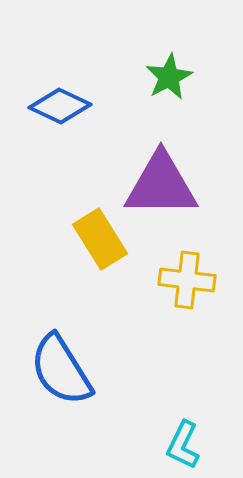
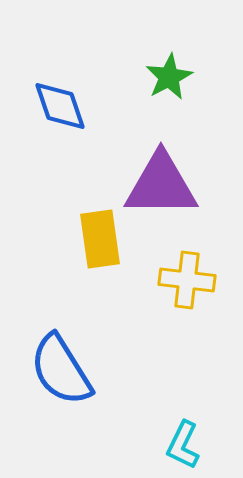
blue diamond: rotated 46 degrees clockwise
yellow rectangle: rotated 24 degrees clockwise
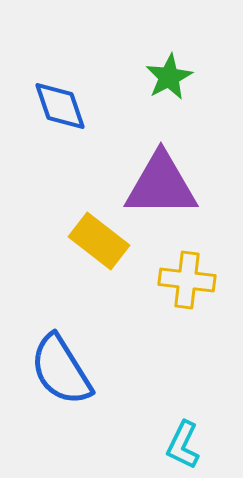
yellow rectangle: moved 1 px left, 2 px down; rotated 44 degrees counterclockwise
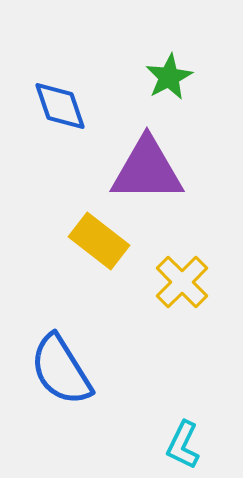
purple triangle: moved 14 px left, 15 px up
yellow cross: moved 5 px left, 2 px down; rotated 38 degrees clockwise
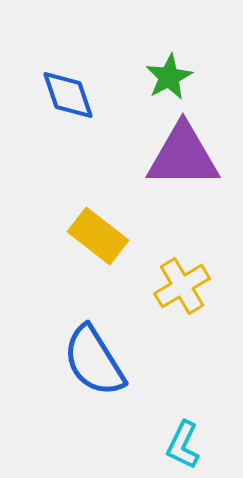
blue diamond: moved 8 px right, 11 px up
purple triangle: moved 36 px right, 14 px up
yellow rectangle: moved 1 px left, 5 px up
yellow cross: moved 4 px down; rotated 14 degrees clockwise
blue semicircle: moved 33 px right, 9 px up
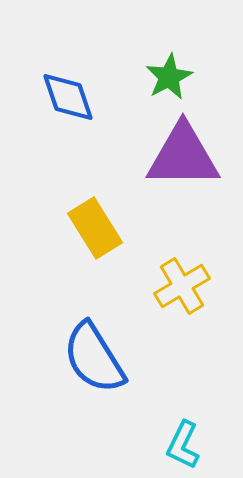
blue diamond: moved 2 px down
yellow rectangle: moved 3 px left, 8 px up; rotated 20 degrees clockwise
blue semicircle: moved 3 px up
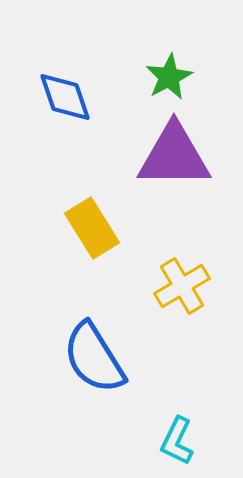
blue diamond: moved 3 px left
purple triangle: moved 9 px left
yellow rectangle: moved 3 px left
cyan L-shape: moved 6 px left, 4 px up
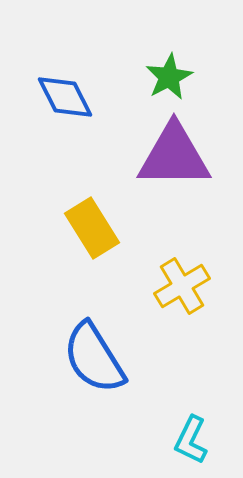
blue diamond: rotated 8 degrees counterclockwise
cyan L-shape: moved 14 px right, 1 px up
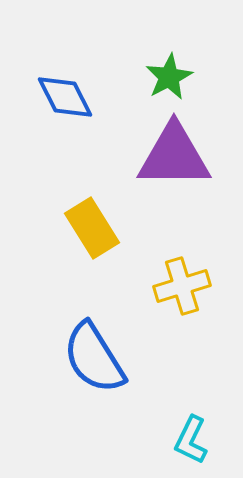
yellow cross: rotated 14 degrees clockwise
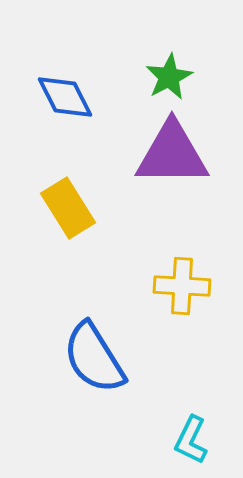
purple triangle: moved 2 px left, 2 px up
yellow rectangle: moved 24 px left, 20 px up
yellow cross: rotated 20 degrees clockwise
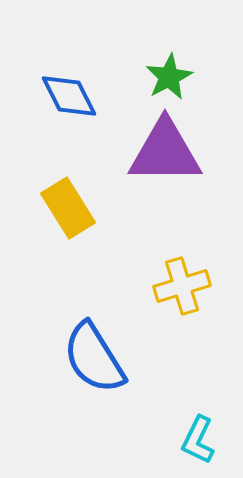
blue diamond: moved 4 px right, 1 px up
purple triangle: moved 7 px left, 2 px up
yellow cross: rotated 20 degrees counterclockwise
cyan L-shape: moved 7 px right
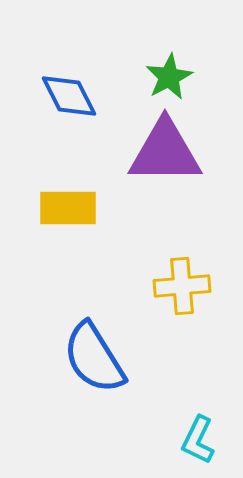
yellow rectangle: rotated 58 degrees counterclockwise
yellow cross: rotated 12 degrees clockwise
